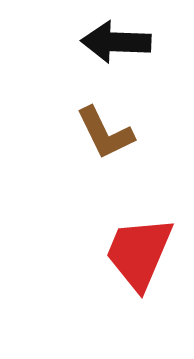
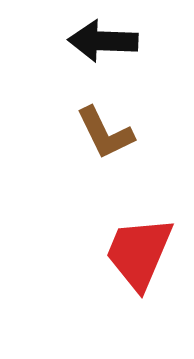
black arrow: moved 13 px left, 1 px up
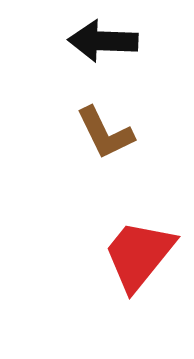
red trapezoid: moved 2 px down; rotated 16 degrees clockwise
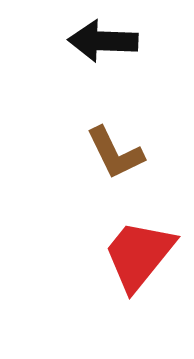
brown L-shape: moved 10 px right, 20 px down
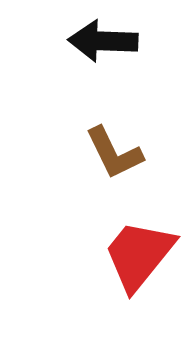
brown L-shape: moved 1 px left
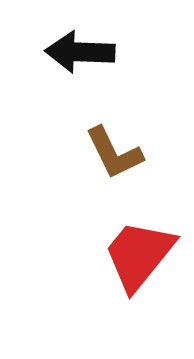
black arrow: moved 23 px left, 11 px down
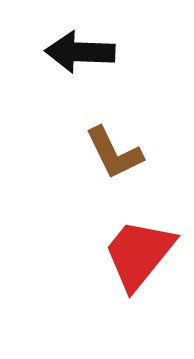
red trapezoid: moved 1 px up
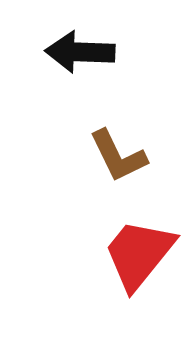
brown L-shape: moved 4 px right, 3 px down
